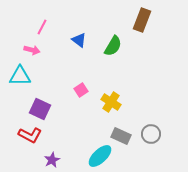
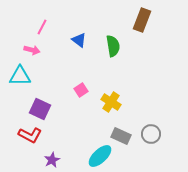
green semicircle: rotated 40 degrees counterclockwise
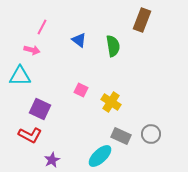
pink square: rotated 32 degrees counterclockwise
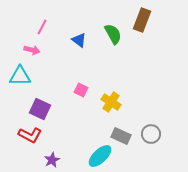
green semicircle: moved 12 px up; rotated 20 degrees counterclockwise
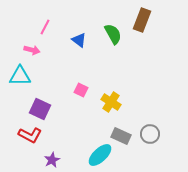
pink line: moved 3 px right
gray circle: moved 1 px left
cyan ellipse: moved 1 px up
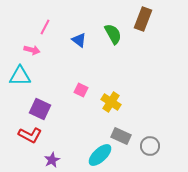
brown rectangle: moved 1 px right, 1 px up
gray circle: moved 12 px down
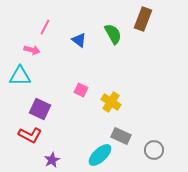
gray circle: moved 4 px right, 4 px down
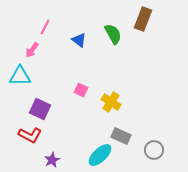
pink arrow: rotated 112 degrees clockwise
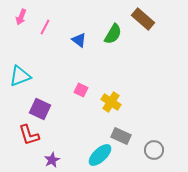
brown rectangle: rotated 70 degrees counterclockwise
green semicircle: rotated 60 degrees clockwise
pink arrow: moved 11 px left, 33 px up; rotated 14 degrees counterclockwise
cyan triangle: rotated 20 degrees counterclockwise
red L-shape: moved 1 px left; rotated 45 degrees clockwise
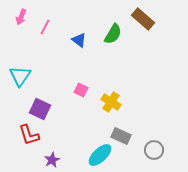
cyan triangle: rotated 35 degrees counterclockwise
